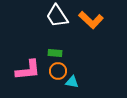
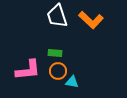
white trapezoid: rotated 15 degrees clockwise
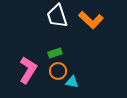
green rectangle: rotated 24 degrees counterclockwise
pink L-shape: rotated 52 degrees counterclockwise
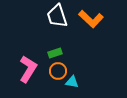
orange L-shape: moved 1 px up
pink L-shape: moved 1 px up
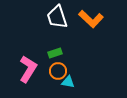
white trapezoid: moved 1 px down
cyan triangle: moved 4 px left
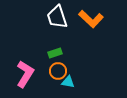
pink L-shape: moved 3 px left, 5 px down
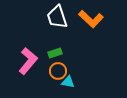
pink L-shape: moved 3 px right, 13 px up; rotated 8 degrees clockwise
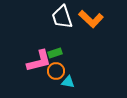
white trapezoid: moved 5 px right
pink L-shape: moved 11 px right; rotated 36 degrees clockwise
orange circle: moved 2 px left
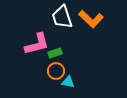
pink L-shape: moved 2 px left, 17 px up
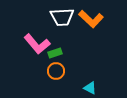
white trapezoid: rotated 75 degrees counterclockwise
pink L-shape: rotated 64 degrees clockwise
cyan triangle: moved 22 px right, 6 px down; rotated 16 degrees clockwise
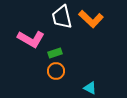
white trapezoid: rotated 80 degrees clockwise
pink L-shape: moved 6 px left, 5 px up; rotated 20 degrees counterclockwise
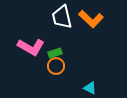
pink L-shape: moved 8 px down
orange circle: moved 5 px up
